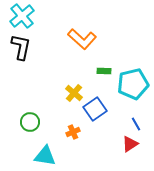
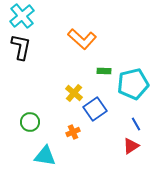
red triangle: moved 1 px right, 2 px down
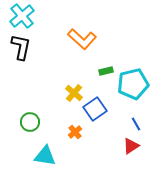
green rectangle: moved 2 px right; rotated 16 degrees counterclockwise
orange cross: moved 2 px right; rotated 16 degrees counterclockwise
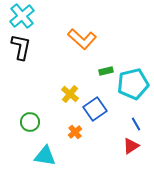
yellow cross: moved 4 px left, 1 px down
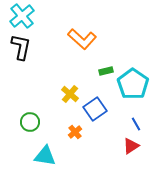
cyan pentagon: rotated 24 degrees counterclockwise
